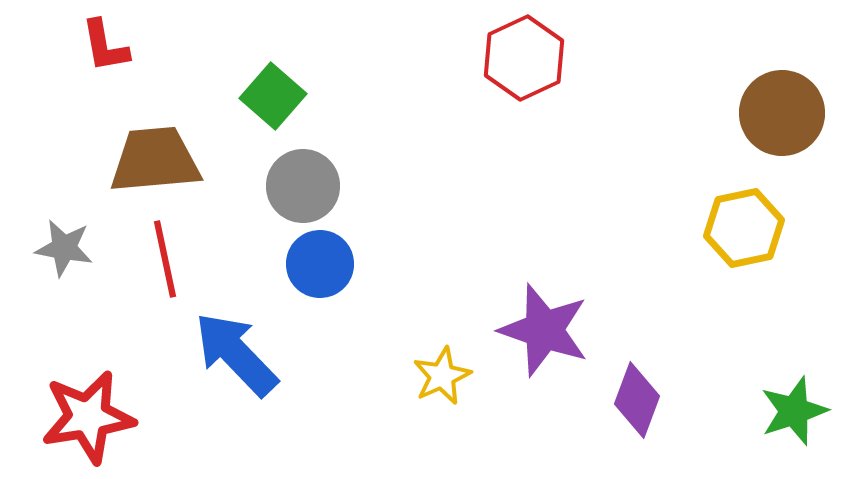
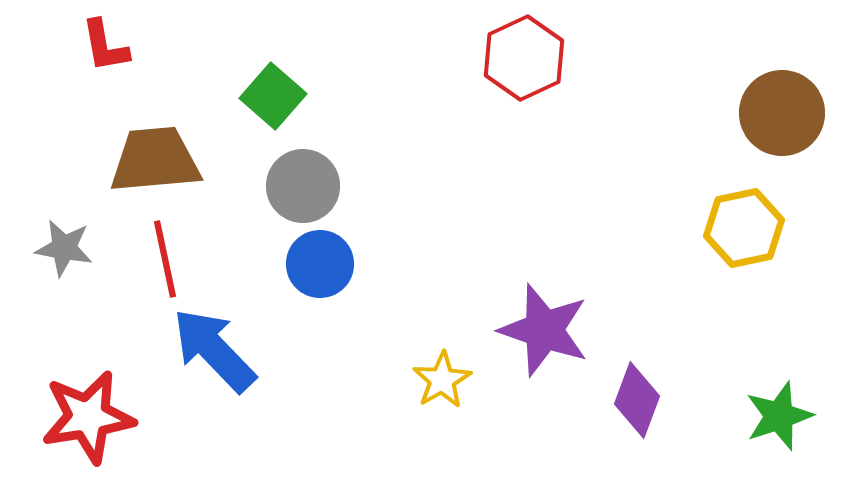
blue arrow: moved 22 px left, 4 px up
yellow star: moved 4 px down; rotated 6 degrees counterclockwise
green star: moved 15 px left, 5 px down
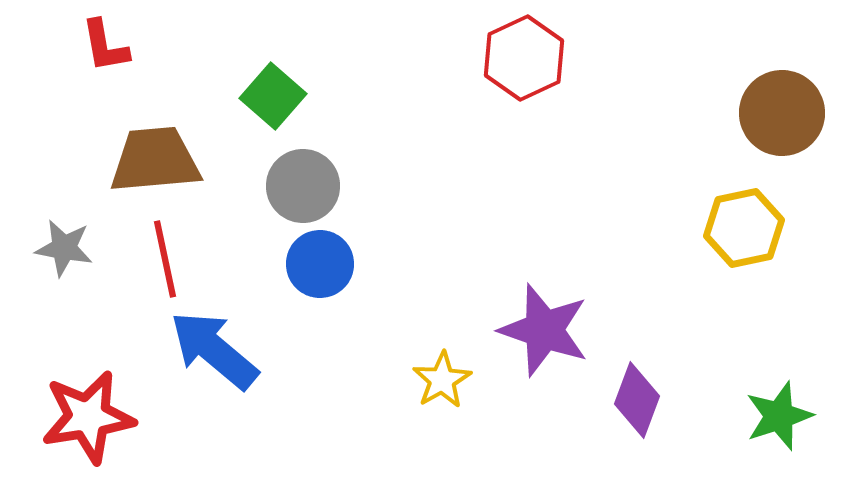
blue arrow: rotated 6 degrees counterclockwise
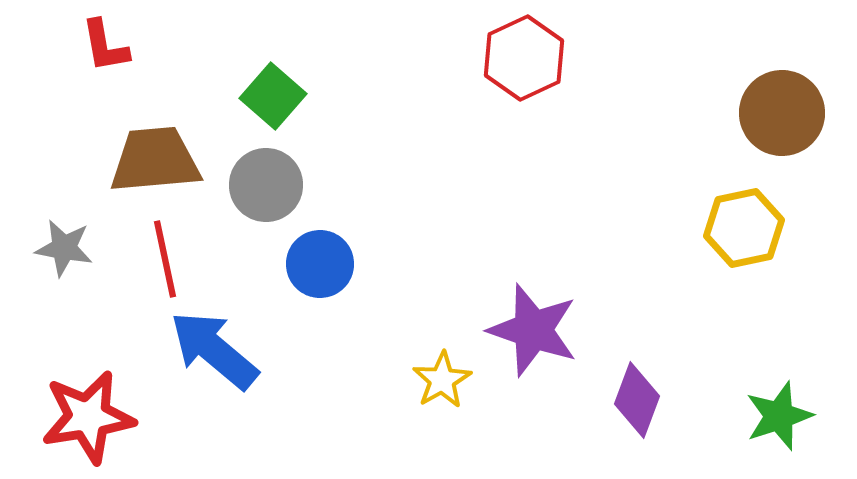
gray circle: moved 37 px left, 1 px up
purple star: moved 11 px left
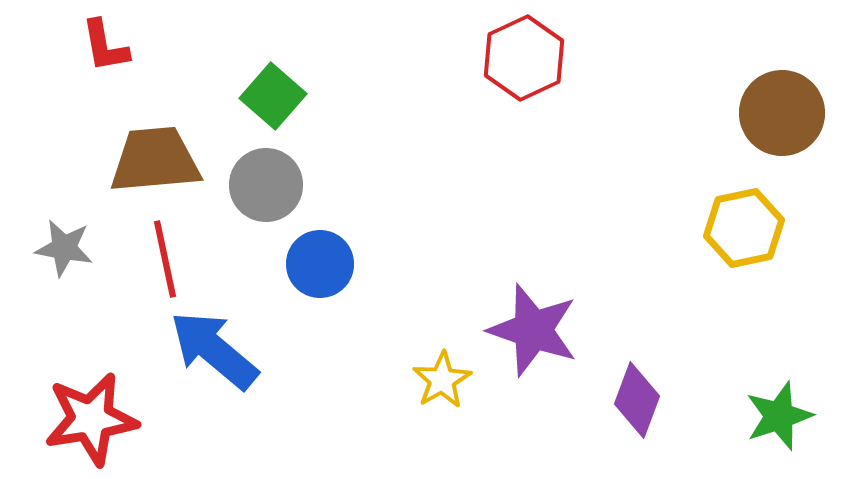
red star: moved 3 px right, 2 px down
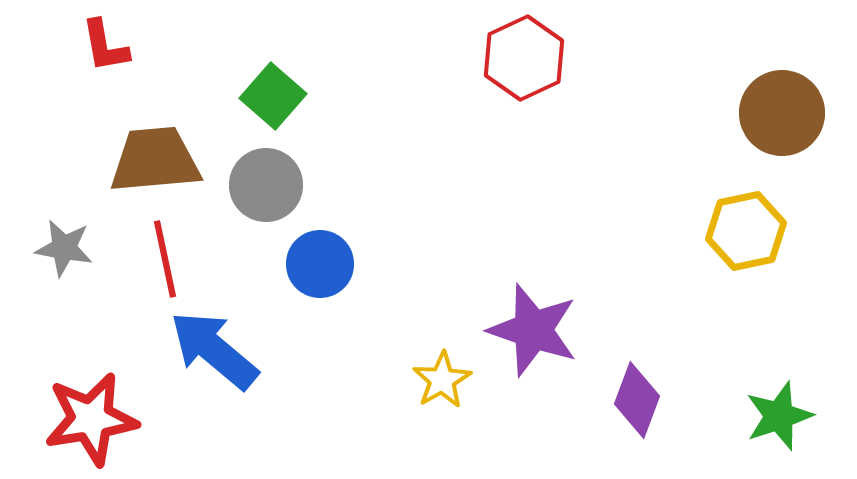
yellow hexagon: moved 2 px right, 3 px down
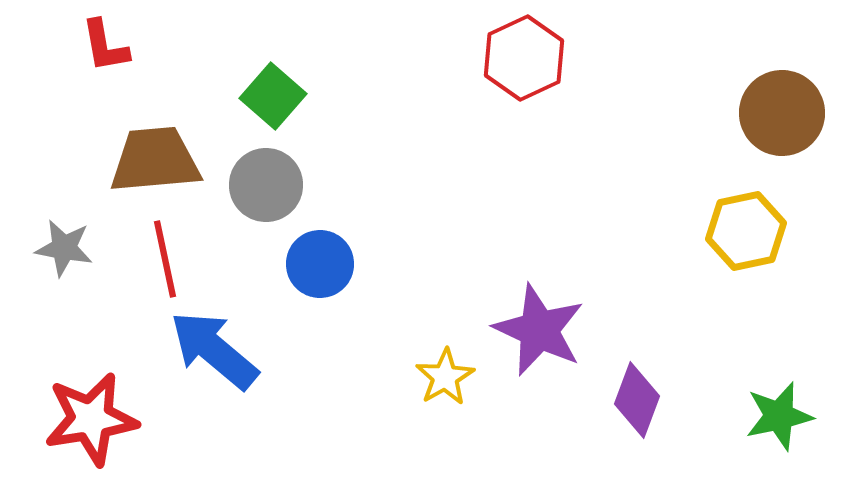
purple star: moved 6 px right; rotated 6 degrees clockwise
yellow star: moved 3 px right, 3 px up
green star: rotated 6 degrees clockwise
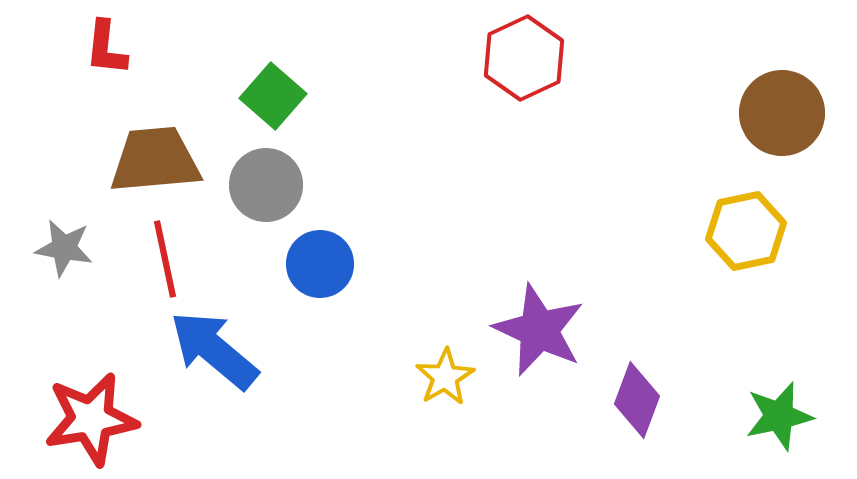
red L-shape: moved 1 px right, 2 px down; rotated 16 degrees clockwise
